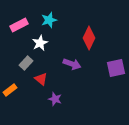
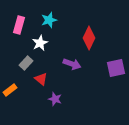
pink rectangle: rotated 48 degrees counterclockwise
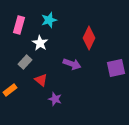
white star: rotated 14 degrees counterclockwise
gray rectangle: moved 1 px left, 1 px up
red triangle: moved 1 px down
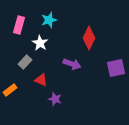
red triangle: rotated 16 degrees counterclockwise
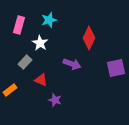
purple star: moved 1 px down
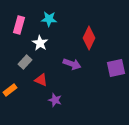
cyan star: moved 1 px up; rotated 21 degrees clockwise
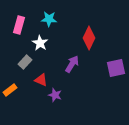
purple arrow: rotated 78 degrees counterclockwise
purple star: moved 5 px up
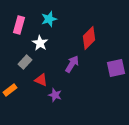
cyan star: rotated 21 degrees counterclockwise
red diamond: rotated 20 degrees clockwise
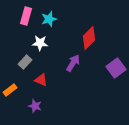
pink rectangle: moved 7 px right, 9 px up
white star: rotated 28 degrees counterclockwise
purple arrow: moved 1 px right, 1 px up
purple square: rotated 24 degrees counterclockwise
purple star: moved 20 px left, 11 px down
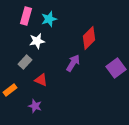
white star: moved 3 px left, 2 px up; rotated 14 degrees counterclockwise
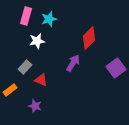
gray rectangle: moved 5 px down
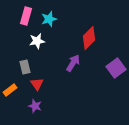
gray rectangle: rotated 56 degrees counterclockwise
red triangle: moved 4 px left, 4 px down; rotated 32 degrees clockwise
